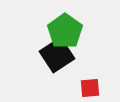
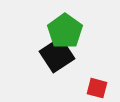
red square: moved 7 px right; rotated 20 degrees clockwise
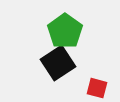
black square: moved 1 px right, 8 px down
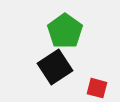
black square: moved 3 px left, 4 px down
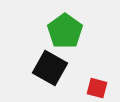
black square: moved 5 px left, 1 px down; rotated 28 degrees counterclockwise
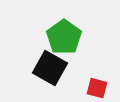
green pentagon: moved 1 px left, 6 px down
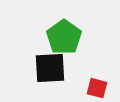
black square: rotated 32 degrees counterclockwise
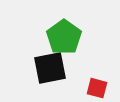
black square: rotated 8 degrees counterclockwise
